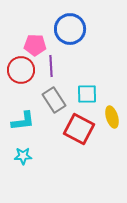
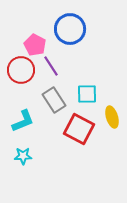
pink pentagon: rotated 25 degrees clockwise
purple line: rotated 30 degrees counterclockwise
cyan L-shape: rotated 15 degrees counterclockwise
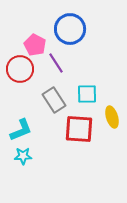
purple line: moved 5 px right, 3 px up
red circle: moved 1 px left, 1 px up
cyan L-shape: moved 2 px left, 9 px down
red square: rotated 24 degrees counterclockwise
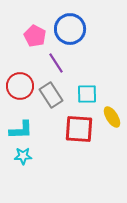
pink pentagon: moved 9 px up
red circle: moved 17 px down
gray rectangle: moved 3 px left, 5 px up
yellow ellipse: rotated 15 degrees counterclockwise
cyan L-shape: rotated 20 degrees clockwise
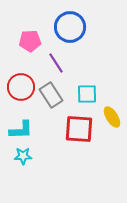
blue circle: moved 2 px up
pink pentagon: moved 5 px left, 5 px down; rotated 30 degrees counterclockwise
red circle: moved 1 px right, 1 px down
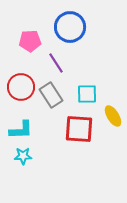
yellow ellipse: moved 1 px right, 1 px up
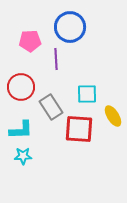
purple line: moved 4 px up; rotated 30 degrees clockwise
gray rectangle: moved 12 px down
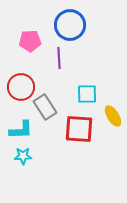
blue circle: moved 2 px up
purple line: moved 3 px right, 1 px up
gray rectangle: moved 6 px left
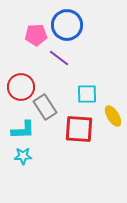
blue circle: moved 3 px left
pink pentagon: moved 6 px right, 6 px up
purple line: rotated 50 degrees counterclockwise
cyan L-shape: moved 2 px right
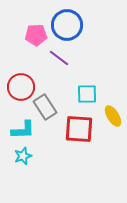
cyan star: rotated 18 degrees counterclockwise
